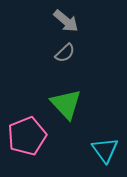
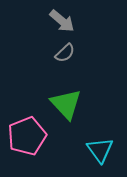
gray arrow: moved 4 px left
cyan triangle: moved 5 px left
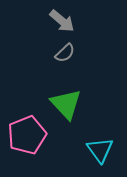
pink pentagon: moved 1 px up
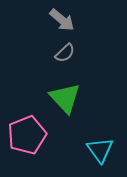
gray arrow: moved 1 px up
green triangle: moved 1 px left, 6 px up
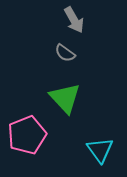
gray arrow: moved 12 px right; rotated 20 degrees clockwise
gray semicircle: rotated 80 degrees clockwise
